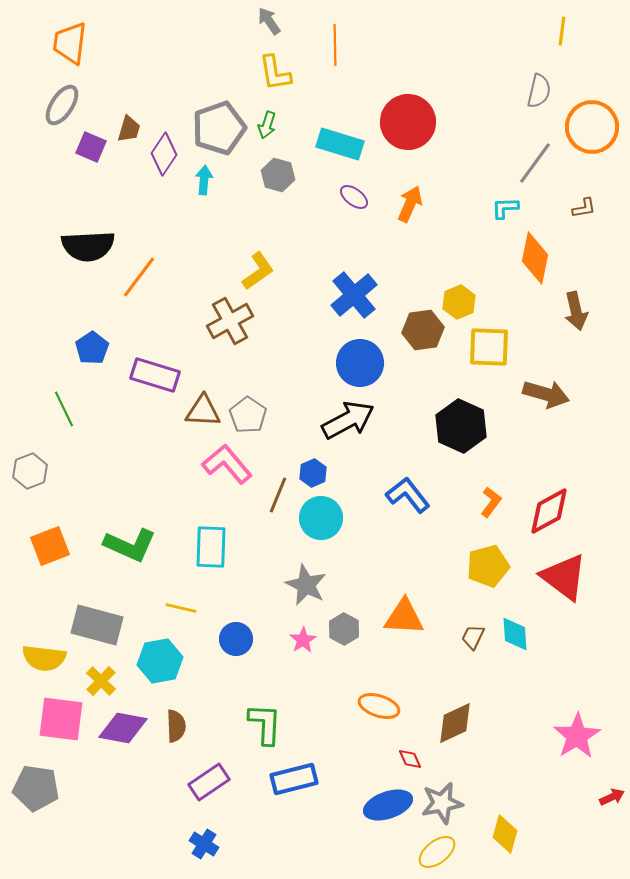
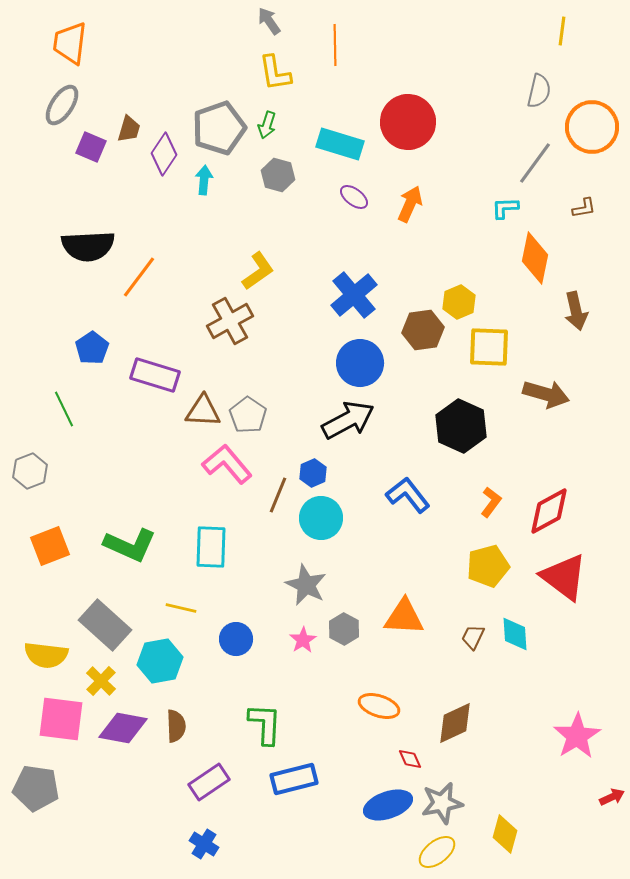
gray rectangle at (97, 625): moved 8 px right; rotated 27 degrees clockwise
yellow semicircle at (44, 658): moved 2 px right, 3 px up
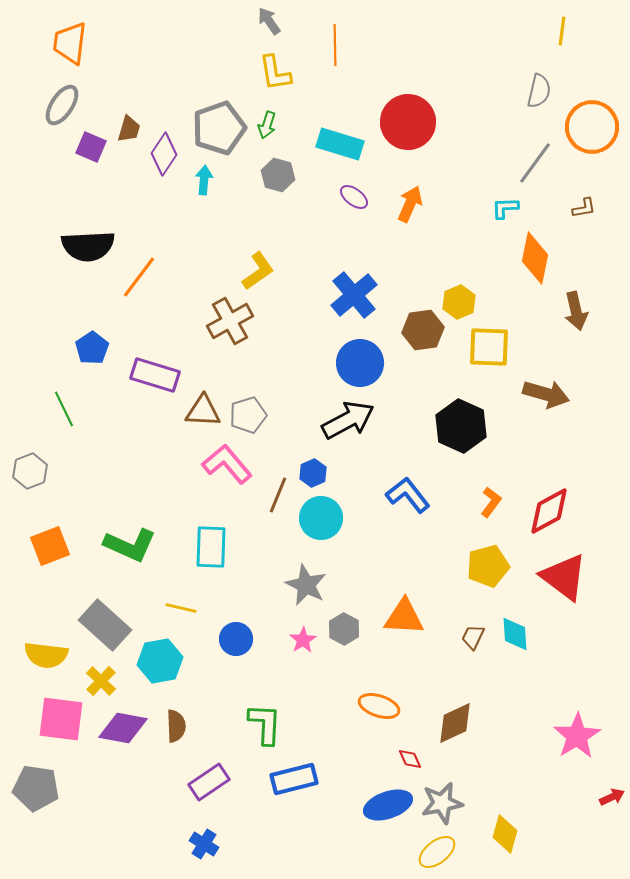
gray pentagon at (248, 415): rotated 21 degrees clockwise
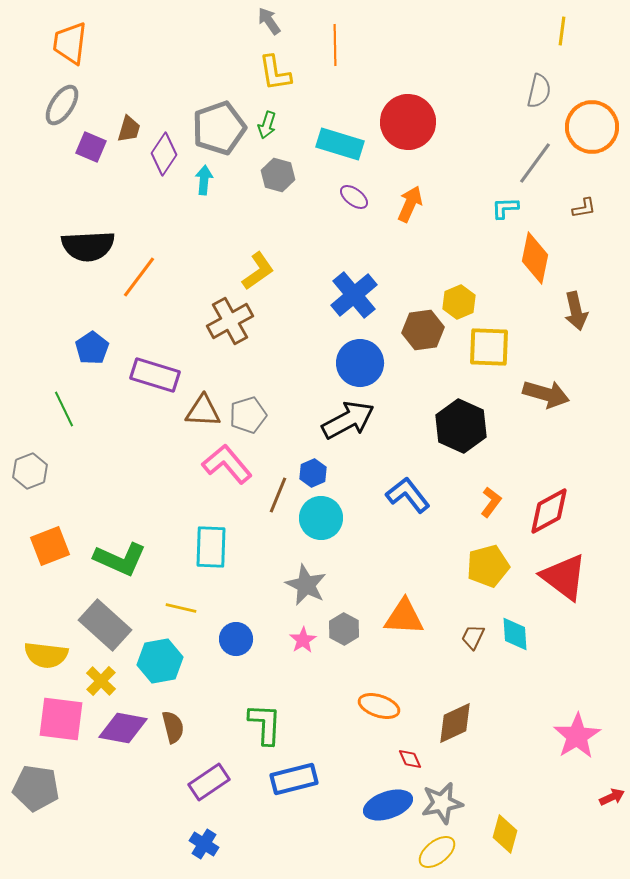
green L-shape at (130, 545): moved 10 px left, 14 px down
brown semicircle at (176, 726): moved 3 px left, 1 px down; rotated 12 degrees counterclockwise
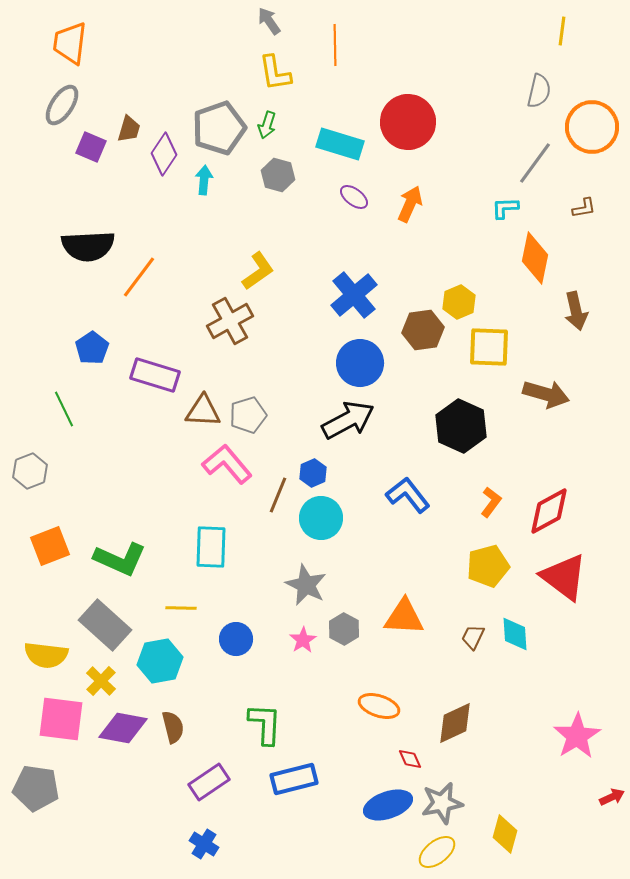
yellow line at (181, 608): rotated 12 degrees counterclockwise
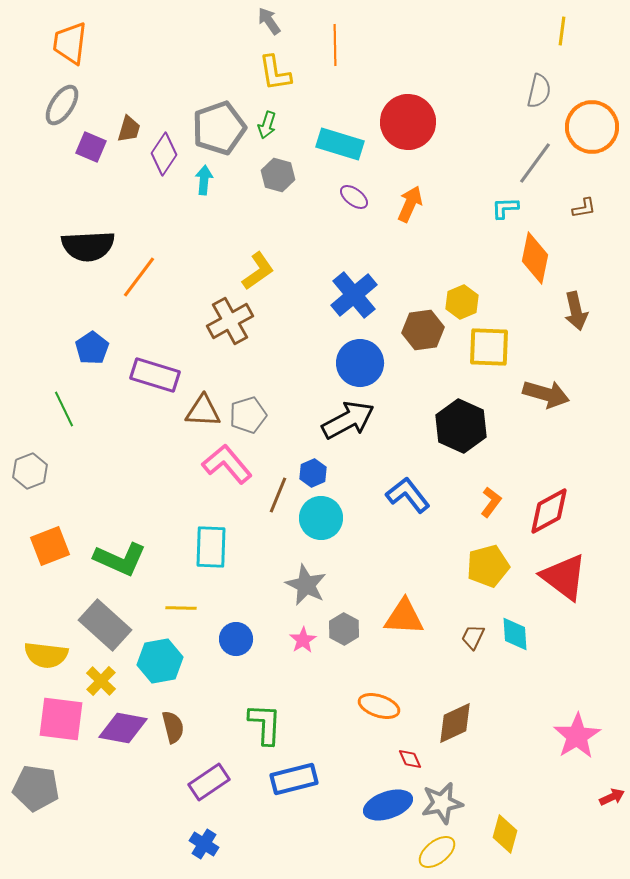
yellow hexagon at (459, 302): moved 3 px right
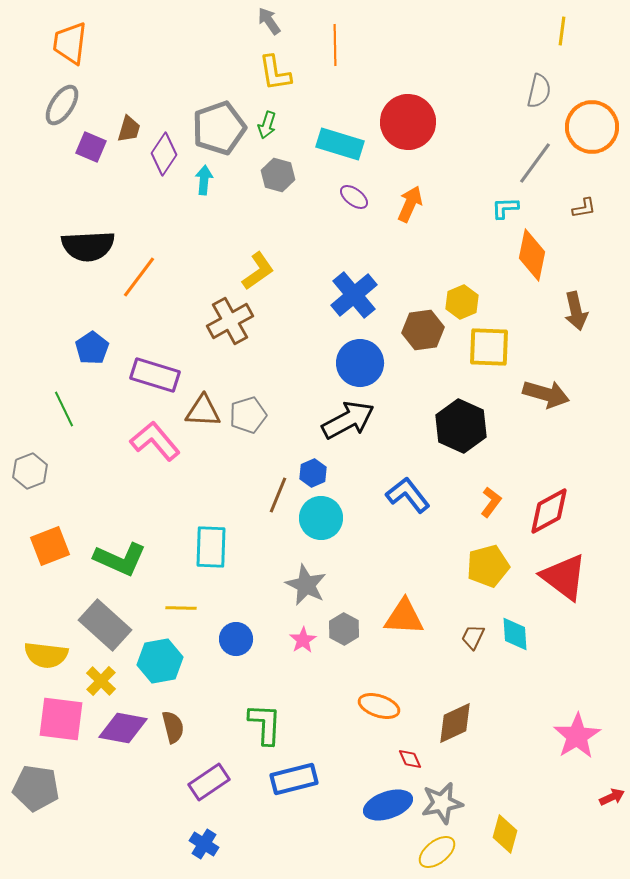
orange diamond at (535, 258): moved 3 px left, 3 px up
pink L-shape at (227, 464): moved 72 px left, 23 px up
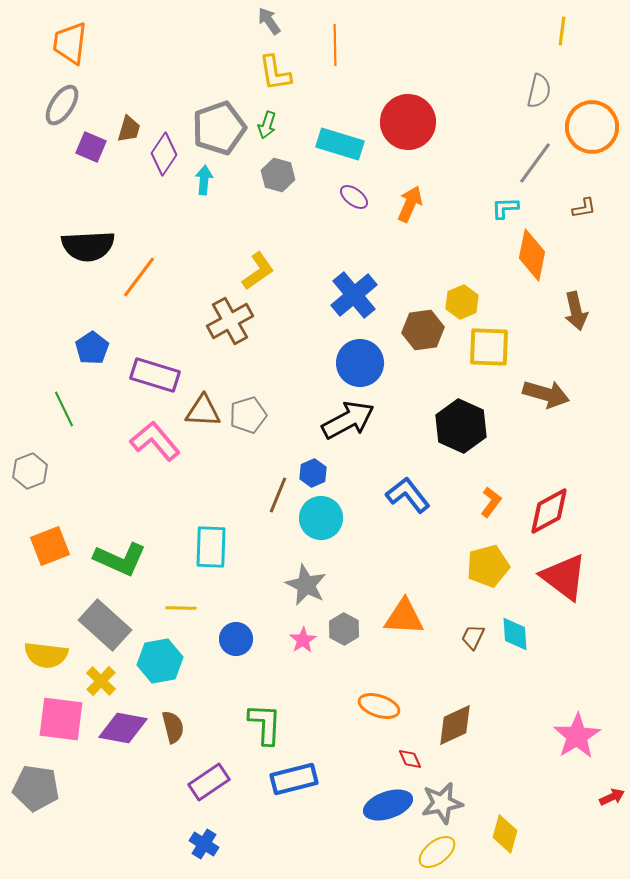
brown diamond at (455, 723): moved 2 px down
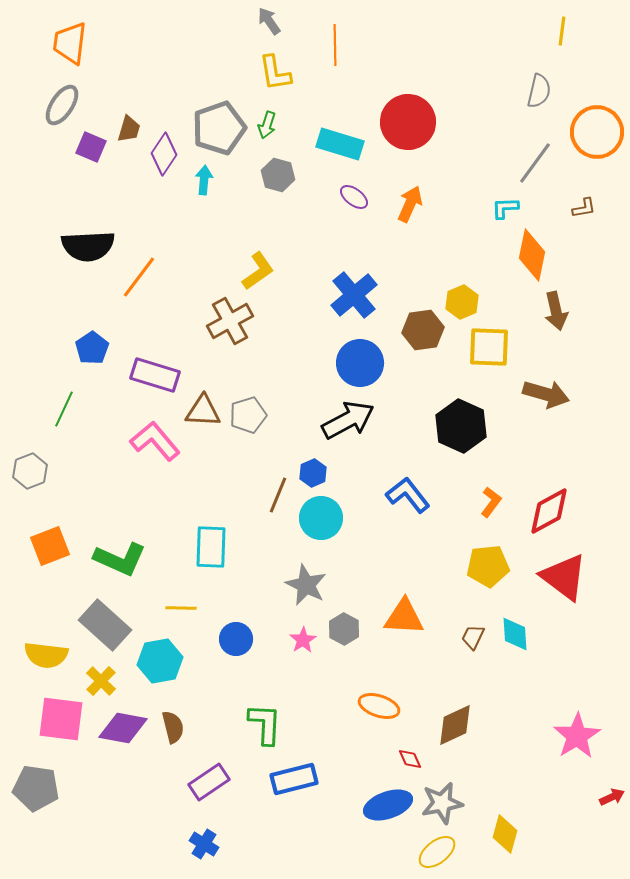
orange circle at (592, 127): moved 5 px right, 5 px down
brown arrow at (576, 311): moved 20 px left
green line at (64, 409): rotated 51 degrees clockwise
yellow pentagon at (488, 566): rotated 9 degrees clockwise
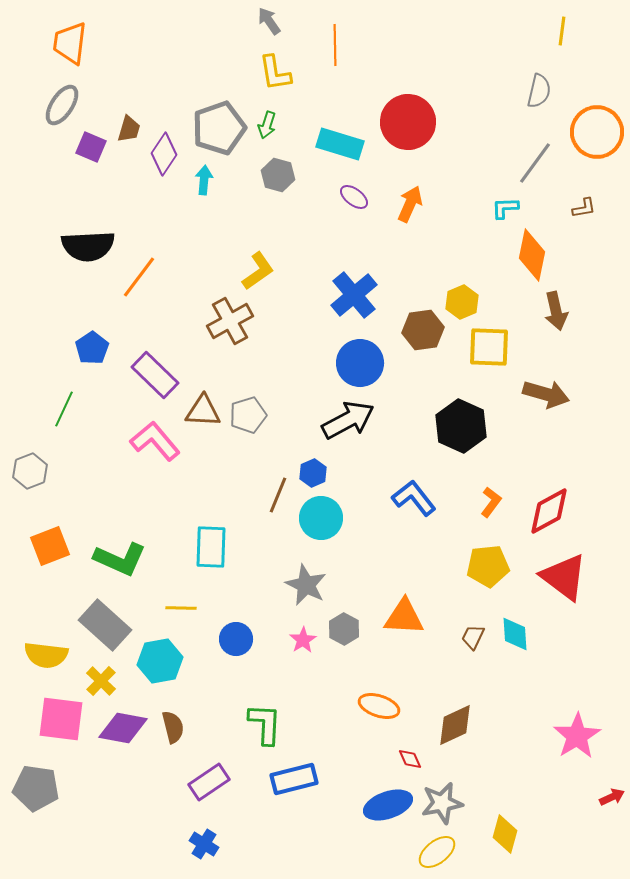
purple rectangle at (155, 375): rotated 27 degrees clockwise
blue L-shape at (408, 495): moved 6 px right, 3 px down
